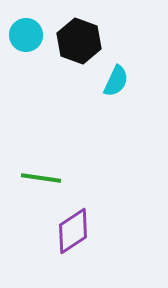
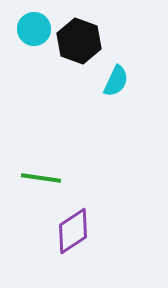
cyan circle: moved 8 px right, 6 px up
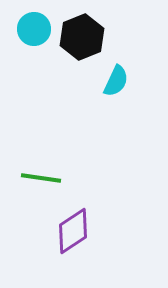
black hexagon: moved 3 px right, 4 px up; rotated 18 degrees clockwise
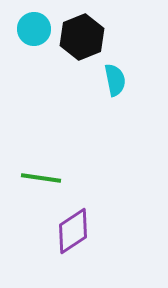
cyan semicircle: moved 1 px left, 1 px up; rotated 36 degrees counterclockwise
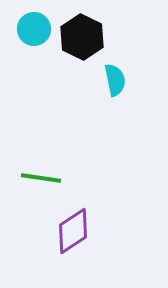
black hexagon: rotated 12 degrees counterclockwise
